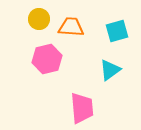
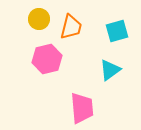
orange trapezoid: rotated 100 degrees clockwise
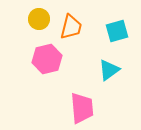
cyan triangle: moved 1 px left
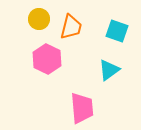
cyan square: rotated 35 degrees clockwise
pink hexagon: rotated 20 degrees counterclockwise
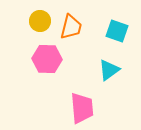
yellow circle: moved 1 px right, 2 px down
pink hexagon: rotated 24 degrees counterclockwise
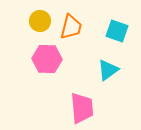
cyan triangle: moved 1 px left
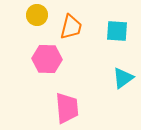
yellow circle: moved 3 px left, 6 px up
cyan square: rotated 15 degrees counterclockwise
cyan triangle: moved 15 px right, 8 px down
pink trapezoid: moved 15 px left
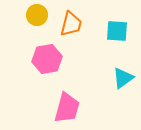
orange trapezoid: moved 3 px up
pink hexagon: rotated 12 degrees counterclockwise
pink trapezoid: rotated 20 degrees clockwise
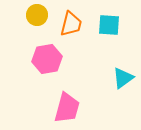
cyan square: moved 8 px left, 6 px up
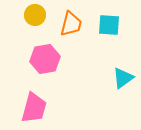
yellow circle: moved 2 px left
pink hexagon: moved 2 px left
pink trapezoid: moved 33 px left
